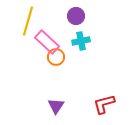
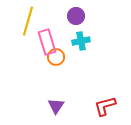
pink rectangle: rotated 30 degrees clockwise
red L-shape: moved 1 px right, 2 px down
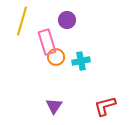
purple circle: moved 9 px left, 4 px down
yellow line: moved 6 px left
cyan cross: moved 20 px down
purple triangle: moved 2 px left
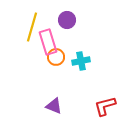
yellow line: moved 10 px right, 6 px down
pink rectangle: moved 1 px right
purple triangle: rotated 42 degrees counterclockwise
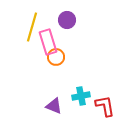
cyan cross: moved 35 px down
red L-shape: rotated 95 degrees clockwise
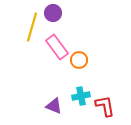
purple circle: moved 14 px left, 7 px up
pink rectangle: moved 9 px right, 5 px down; rotated 20 degrees counterclockwise
orange circle: moved 23 px right, 3 px down
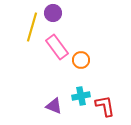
orange circle: moved 2 px right
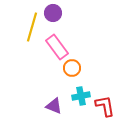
orange circle: moved 9 px left, 8 px down
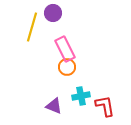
pink rectangle: moved 8 px right, 2 px down; rotated 10 degrees clockwise
orange circle: moved 5 px left, 1 px up
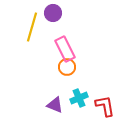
cyan cross: moved 2 px left, 2 px down; rotated 12 degrees counterclockwise
purple triangle: moved 1 px right, 1 px up
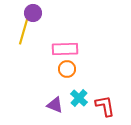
purple circle: moved 20 px left
yellow line: moved 8 px left, 3 px down
pink rectangle: rotated 65 degrees counterclockwise
orange circle: moved 2 px down
cyan cross: rotated 24 degrees counterclockwise
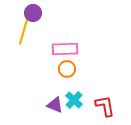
cyan cross: moved 5 px left, 2 px down
